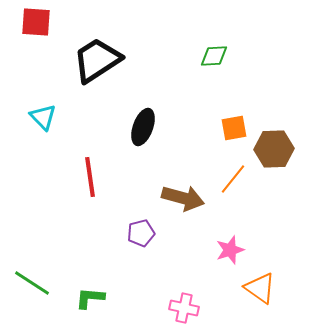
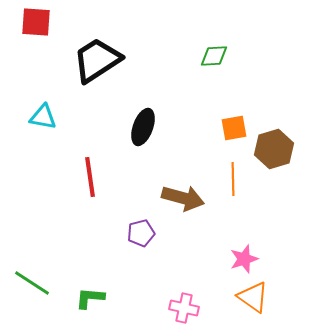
cyan triangle: rotated 36 degrees counterclockwise
brown hexagon: rotated 15 degrees counterclockwise
orange line: rotated 40 degrees counterclockwise
pink star: moved 14 px right, 9 px down
orange triangle: moved 7 px left, 9 px down
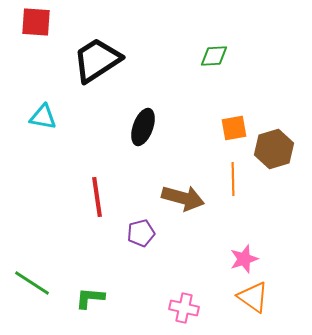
red line: moved 7 px right, 20 px down
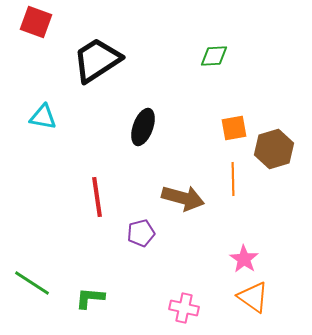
red square: rotated 16 degrees clockwise
pink star: rotated 20 degrees counterclockwise
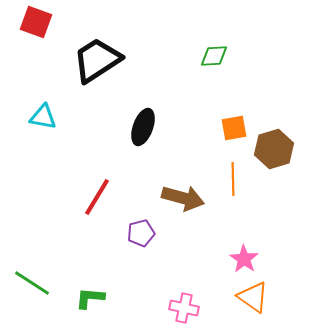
red line: rotated 39 degrees clockwise
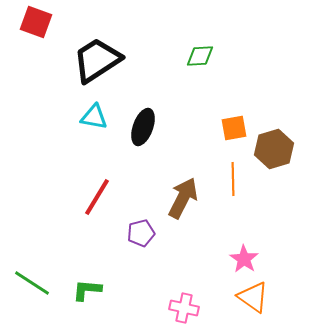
green diamond: moved 14 px left
cyan triangle: moved 51 px right
brown arrow: rotated 78 degrees counterclockwise
green L-shape: moved 3 px left, 8 px up
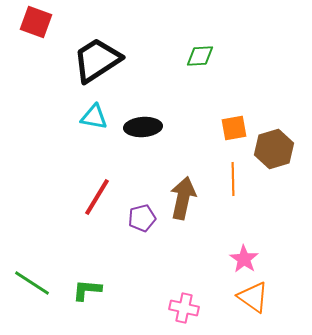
black ellipse: rotated 66 degrees clockwise
brown arrow: rotated 15 degrees counterclockwise
purple pentagon: moved 1 px right, 15 px up
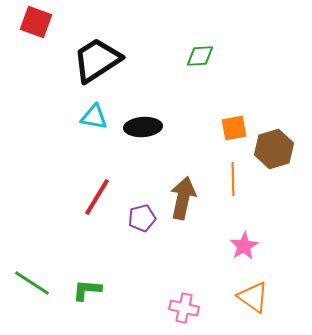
pink star: moved 13 px up; rotated 8 degrees clockwise
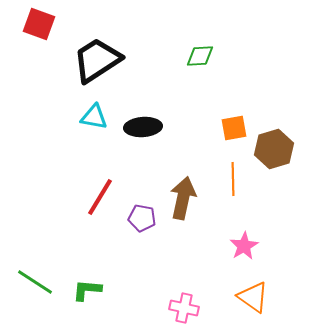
red square: moved 3 px right, 2 px down
red line: moved 3 px right
purple pentagon: rotated 24 degrees clockwise
green line: moved 3 px right, 1 px up
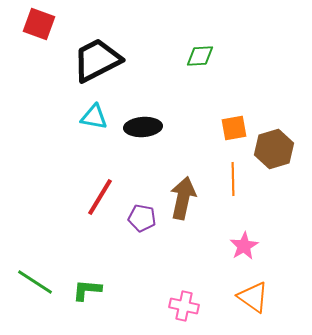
black trapezoid: rotated 6 degrees clockwise
pink cross: moved 2 px up
